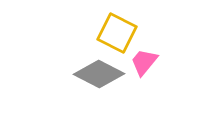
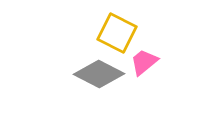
pink trapezoid: rotated 12 degrees clockwise
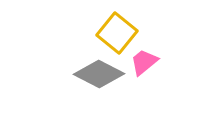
yellow square: rotated 12 degrees clockwise
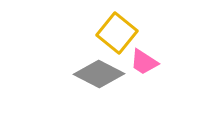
pink trapezoid: rotated 108 degrees counterclockwise
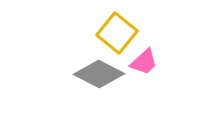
pink trapezoid: rotated 76 degrees counterclockwise
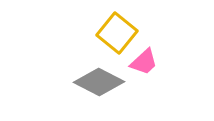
gray diamond: moved 8 px down
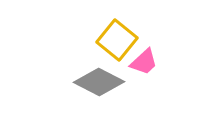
yellow square: moved 7 px down
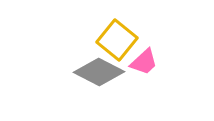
gray diamond: moved 10 px up
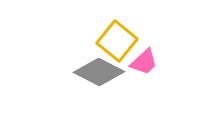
yellow square: moved 1 px down
